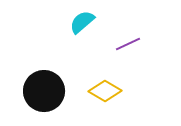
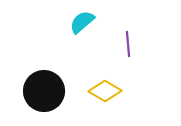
purple line: rotated 70 degrees counterclockwise
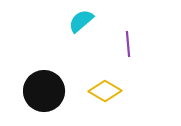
cyan semicircle: moved 1 px left, 1 px up
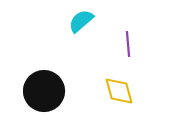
yellow diamond: moved 14 px right; rotated 44 degrees clockwise
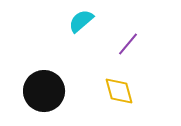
purple line: rotated 45 degrees clockwise
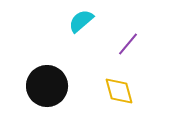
black circle: moved 3 px right, 5 px up
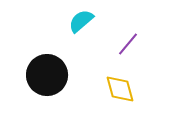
black circle: moved 11 px up
yellow diamond: moved 1 px right, 2 px up
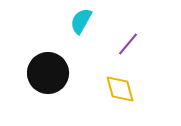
cyan semicircle: rotated 20 degrees counterclockwise
black circle: moved 1 px right, 2 px up
